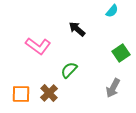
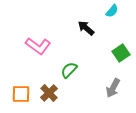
black arrow: moved 9 px right, 1 px up
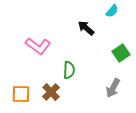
green semicircle: rotated 138 degrees clockwise
brown cross: moved 2 px right, 1 px up
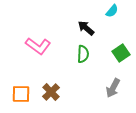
green semicircle: moved 14 px right, 16 px up
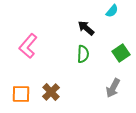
pink L-shape: moved 10 px left; rotated 95 degrees clockwise
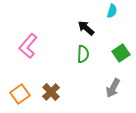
cyan semicircle: rotated 24 degrees counterclockwise
orange square: moved 1 px left; rotated 36 degrees counterclockwise
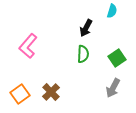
black arrow: rotated 102 degrees counterclockwise
green square: moved 4 px left, 5 px down
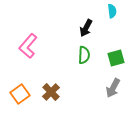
cyan semicircle: rotated 24 degrees counterclockwise
green semicircle: moved 1 px right, 1 px down
green square: moved 1 px left; rotated 18 degrees clockwise
